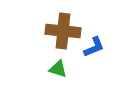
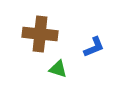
brown cross: moved 23 px left, 3 px down
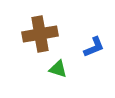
brown cross: rotated 16 degrees counterclockwise
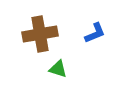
blue L-shape: moved 1 px right, 14 px up
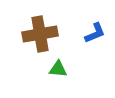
green triangle: rotated 12 degrees counterclockwise
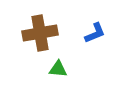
brown cross: moved 1 px up
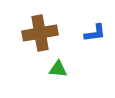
blue L-shape: rotated 15 degrees clockwise
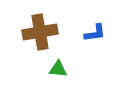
brown cross: moved 1 px up
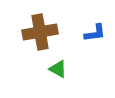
green triangle: rotated 24 degrees clockwise
